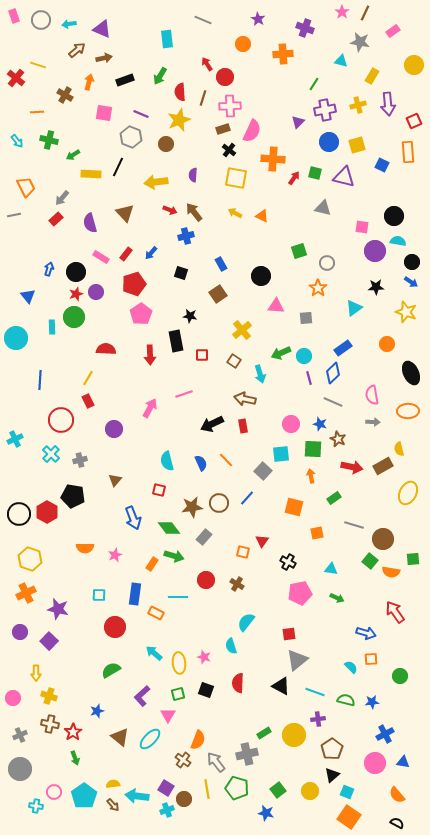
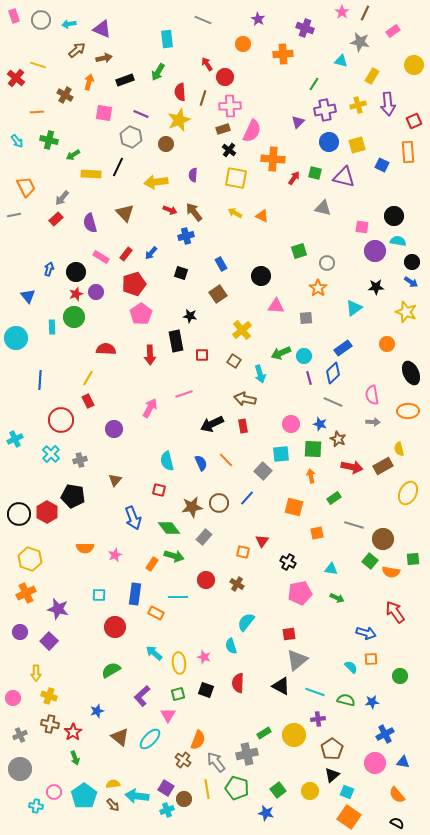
green arrow at (160, 76): moved 2 px left, 4 px up
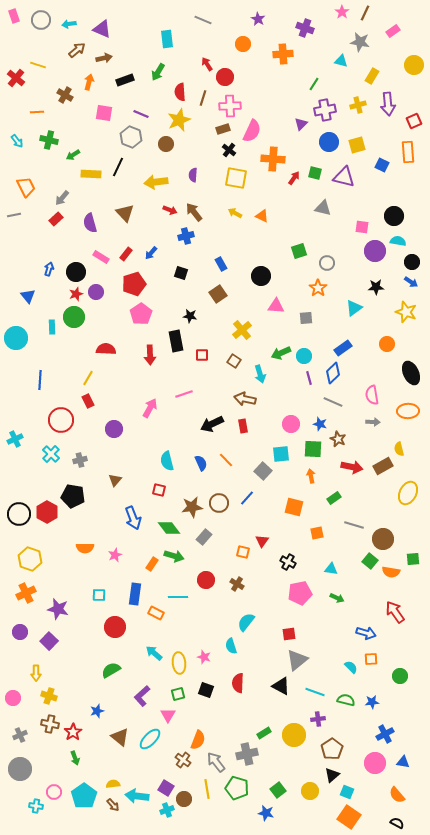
purple triangle at (298, 122): moved 3 px right, 2 px down
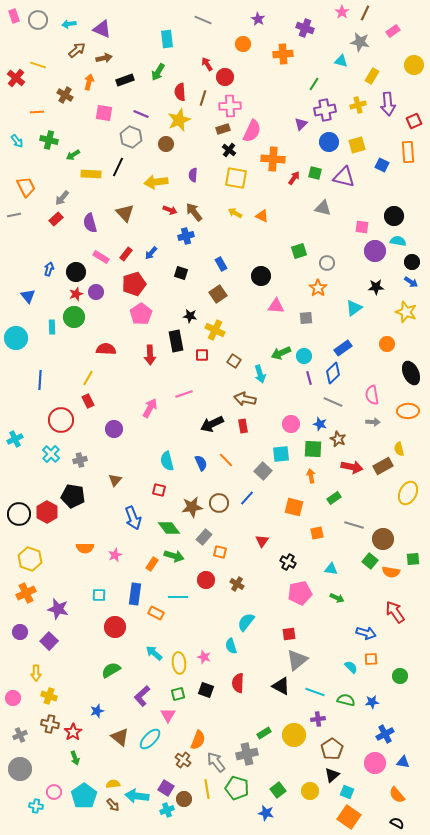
gray circle at (41, 20): moved 3 px left
yellow cross at (242, 330): moved 27 px left; rotated 24 degrees counterclockwise
orange square at (243, 552): moved 23 px left
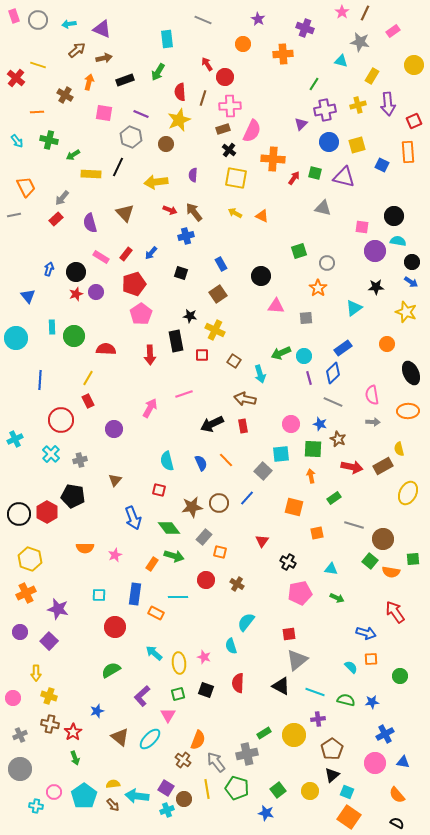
green circle at (74, 317): moved 19 px down
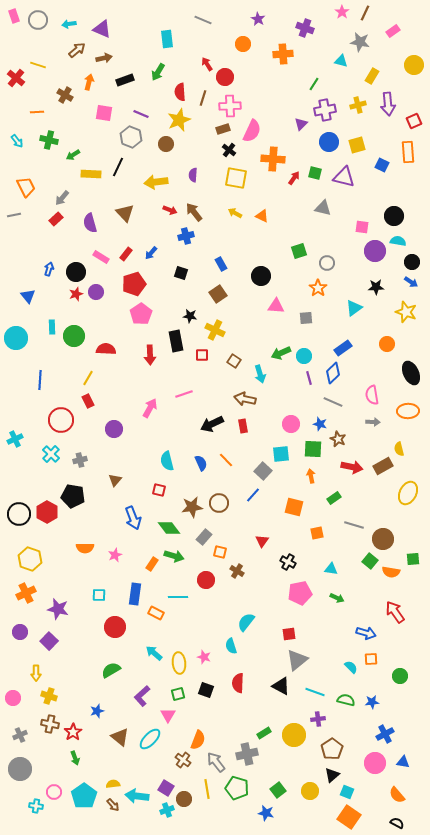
blue line at (247, 498): moved 6 px right, 3 px up
brown cross at (237, 584): moved 13 px up
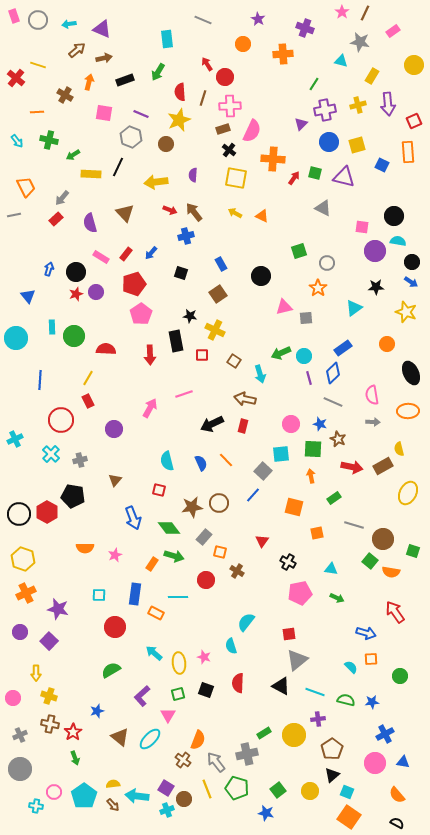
gray triangle at (323, 208): rotated 12 degrees clockwise
pink triangle at (276, 306): moved 8 px right, 1 px down; rotated 18 degrees counterclockwise
red rectangle at (243, 426): rotated 24 degrees clockwise
yellow hexagon at (30, 559): moved 7 px left
green square at (413, 559): moved 8 px up; rotated 24 degrees clockwise
yellow line at (207, 789): rotated 12 degrees counterclockwise
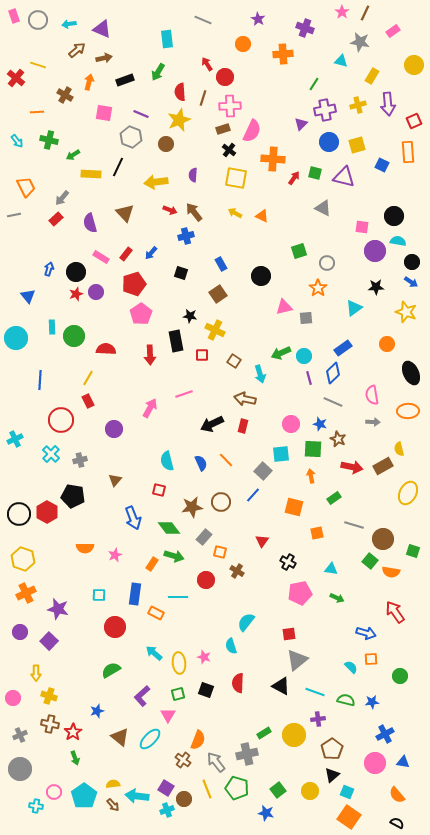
brown circle at (219, 503): moved 2 px right, 1 px up
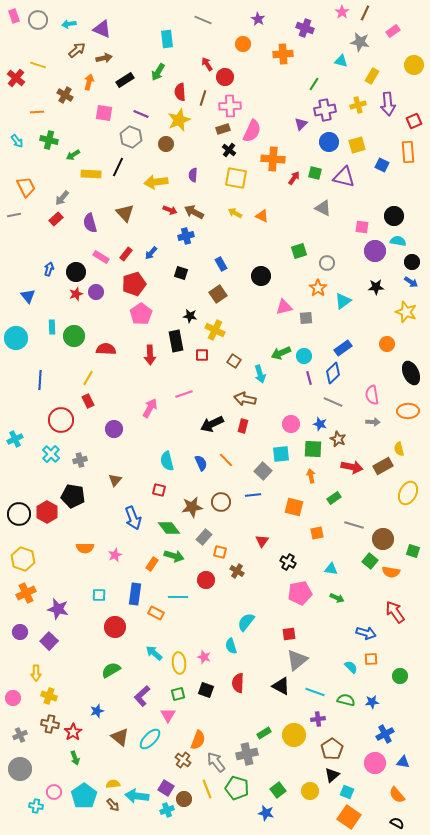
black rectangle at (125, 80): rotated 12 degrees counterclockwise
brown arrow at (194, 212): rotated 24 degrees counterclockwise
cyan triangle at (354, 308): moved 11 px left, 7 px up
blue line at (253, 495): rotated 42 degrees clockwise
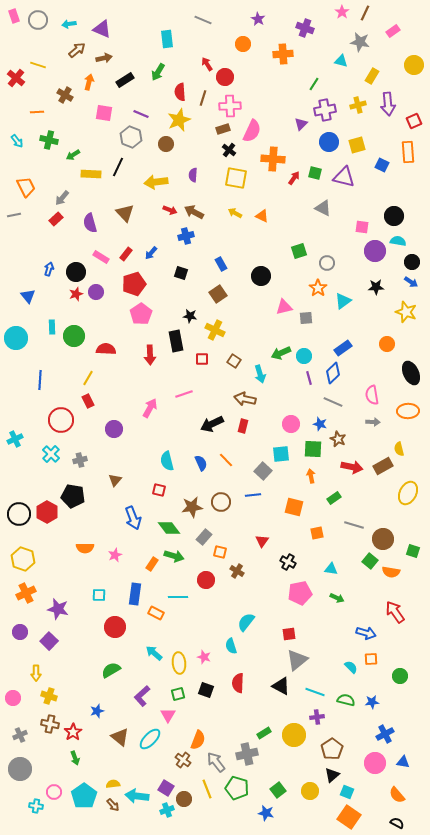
red square at (202, 355): moved 4 px down
purple cross at (318, 719): moved 1 px left, 2 px up
